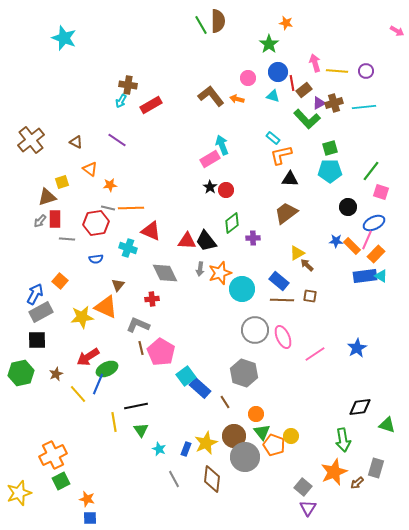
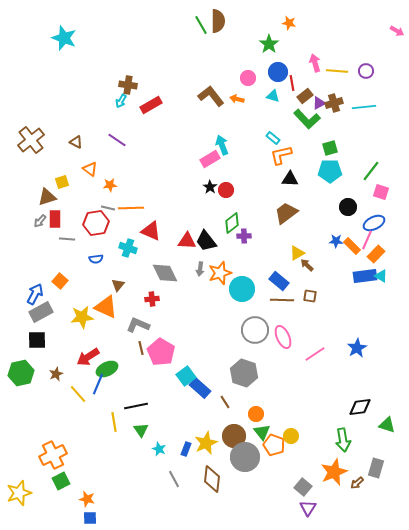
orange star at (286, 23): moved 3 px right
brown rectangle at (304, 90): moved 1 px right, 6 px down
purple cross at (253, 238): moved 9 px left, 2 px up
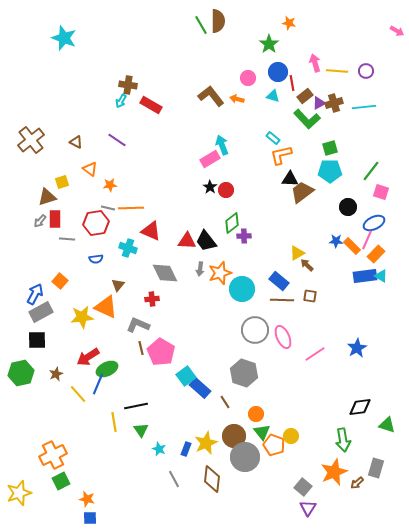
red rectangle at (151, 105): rotated 60 degrees clockwise
brown trapezoid at (286, 213): moved 16 px right, 21 px up
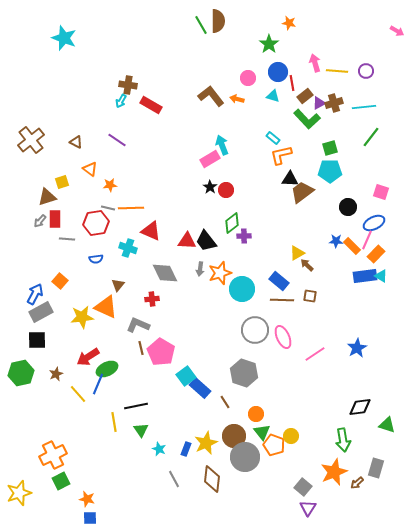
green line at (371, 171): moved 34 px up
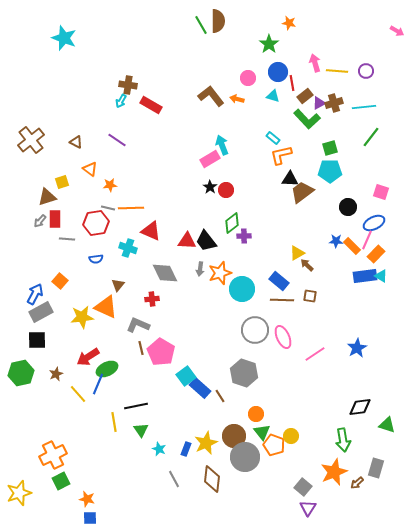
brown line at (225, 402): moved 5 px left, 6 px up
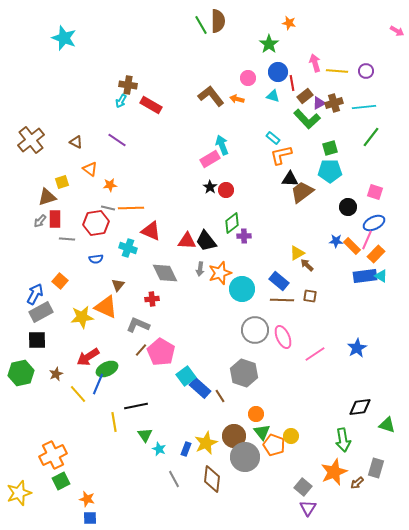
pink square at (381, 192): moved 6 px left
brown line at (141, 348): moved 2 px down; rotated 56 degrees clockwise
green triangle at (141, 430): moved 4 px right, 5 px down
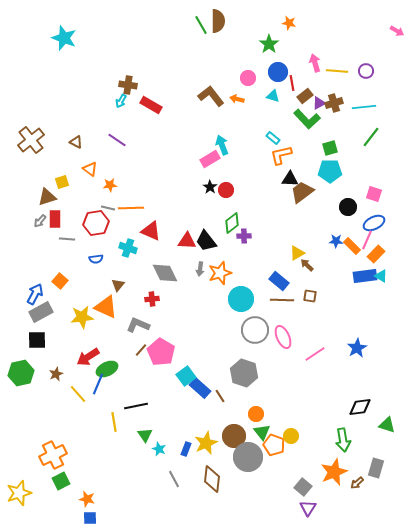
pink square at (375, 192): moved 1 px left, 2 px down
cyan circle at (242, 289): moved 1 px left, 10 px down
gray circle at (245, 457): moved 3 px right
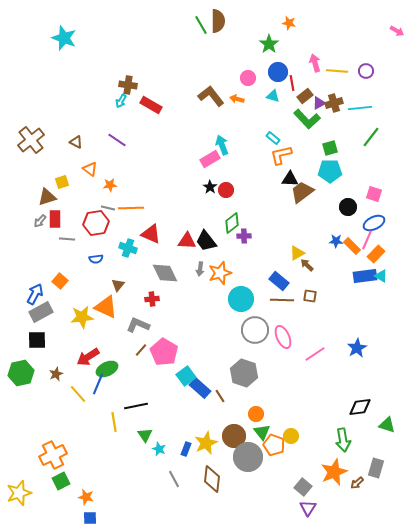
cyan line at (364, 107): moved 4 px left, 1 px down
red triangle at (151, 231): moved 3 px down
pink pentagon at (161, 352): moved 3 px right
orange star at (87, 499): moved 1 px left, 2 px up
